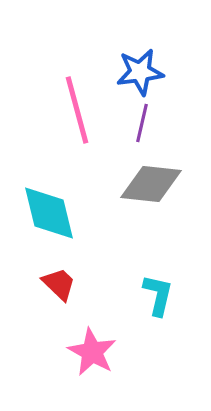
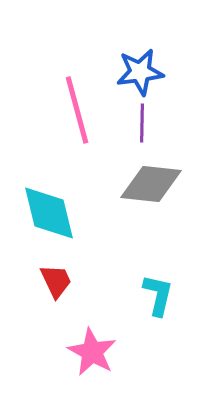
purple line: rotated 12 degrees counterclockwise
red trapezoid: moved 3 px left, 3 px up; rotated 21 degrees clockwise
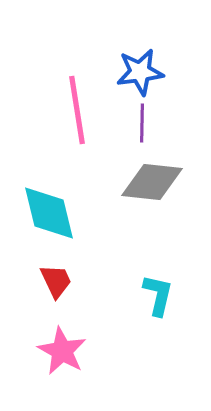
pink line: rotated 6 degrees clockwise
gray diamond: moved 1 px right, 2 px up
pink star: moved 30 px left, 1 px up
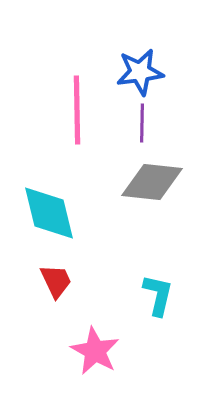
pink line: rotated 8 degrees clockwise
pink star: moved 33 px right
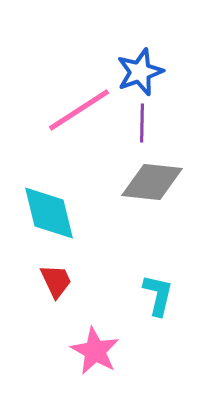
blue star: rotated 12 degrees counterclockwise
pink line: moved 2 px right; rotated 58 degrees clockwise
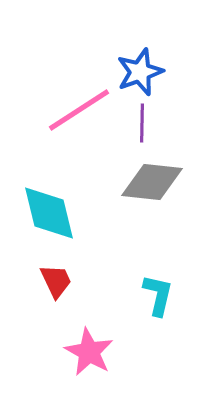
pink star: moved 6 px left, 1 px down
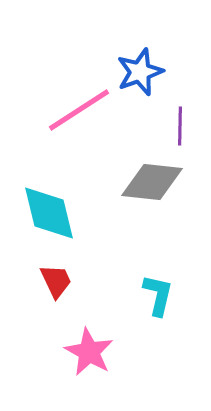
purple line: moved 38 px right, 3 px down
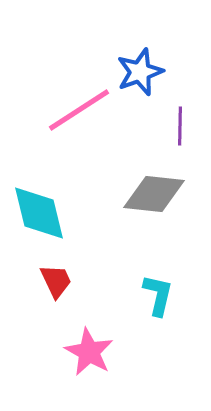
gray diamond: moved 2 px right, 12 px down
cyan diamond: moved 10 px left
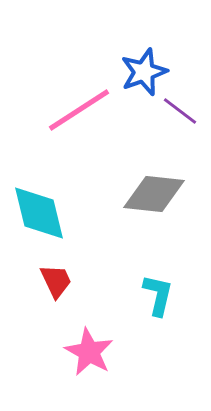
blue star: moved 4 px right
purple line: moved 15 px up; rotated 54 degrees counterclockwise
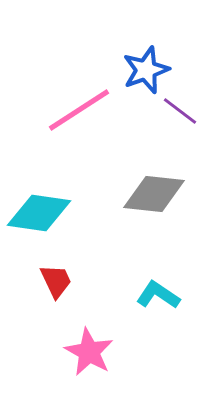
blue star: moved 2 px right, 2 px up
cyan diamond: rotated 68 degrees counterclockwise
cyan L-shape: rotated 69 degrees counterclockwise
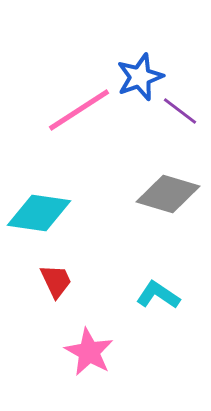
blue star: moved 6 px left, 7 px down
gray diamond: moved 14 px right; rotated 10 degrees clockwise
